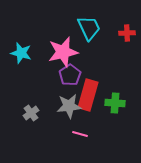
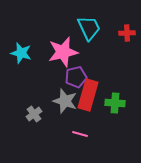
purple pentagon: moved 6 px right, 2 px down; rotated 20 degrees clockwise
gray star: moved 4 px left, 5 px up; rotated 25 degrees clockwise
gray cross: moved 3 px right, 1 px down
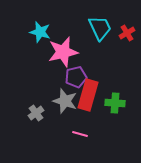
cyan trapezoid: moved 11 px right
red cross: rotated 28 degrees counterclockwise
cyan star: moved 19 px right, 21 px up
gray cross: moved 2 px right, 1 px up
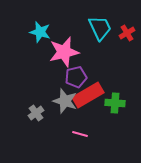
pink star: moved 1 px right
red rectangle: rotated 44 degrees clockwise
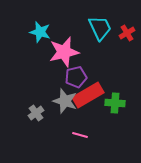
pink line: moved 1 px down
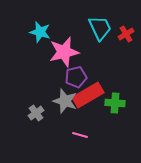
red cross: moved 1 px left, 1 px down
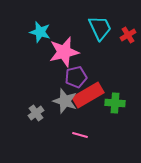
red cross: moved 2 px right, 1 px down
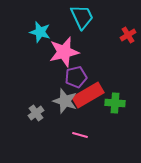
cyan trapezoid: moved 18 px left, 11 px up
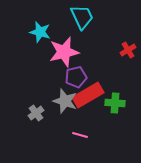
red cross: moved 15 px down
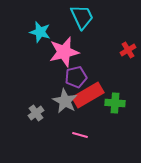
gray star: rotated 10 degrees clockwise
